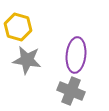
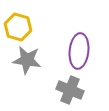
purple ellipse: moved 3 px right, 4 px up
gray cross: moved 1 px left, 1 px up
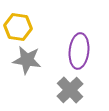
yellow hexagon: rotated 8 degrees counterclockwise
gray cross: rotated 24 degrees clockwise
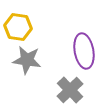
purple ellipse: moved 5 px right; rotated 16 degrees counterclockwise
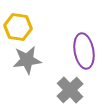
gray star: rotated 16 degrees counterclockwise
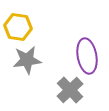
purple ellipse: moved 3 px right, 5 px down
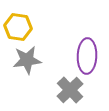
purple ellipse: rotated 12 degrees clockwise
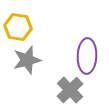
gray star: rotated 8 degrees counterclockwise
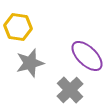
purple ellipse: rotated 48 degrees counterclockwise
gray star: moved 3 px right, 3 px down
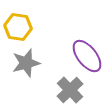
purple ellipse: rotated 8 degrees clockwise
gray star: moved 4 px left
